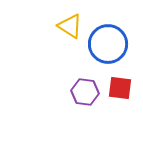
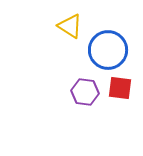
blue circle: moved 6 px down
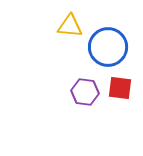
yellow triangle: rotated 28 degrees counterclockwise
blue circle: moved 3 px up
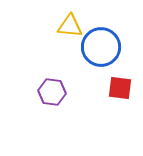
blue circle: moved 7 px left
purple hexagon: moved 33 px left
